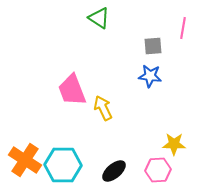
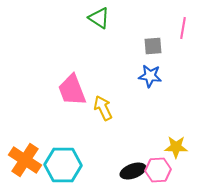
yellow star: moved 2 px right, 3 px down
black ellipse: moved 19 px right; rotated 20 degrees clockwise
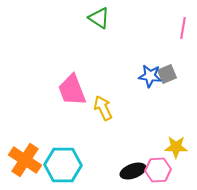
gray square: moved 14 px right, 28 px down; rotated 18 degrees counterclockwise
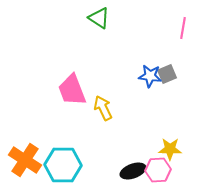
yellow star: moved 6 px left, 2 px down
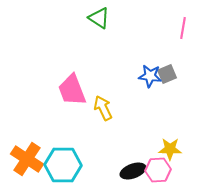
orange cross: moved 2 px right, 1 px up
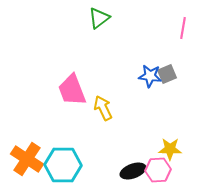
green triangle: rotated 50 degrees clockwise
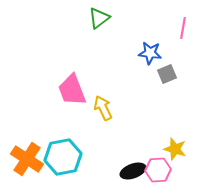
blue star: moved 23 px up
yellow star: moved 5 px right; rotated 15 degrees clockwise
cyan hexagon: moved 8 px up; rotated 12 degrees counterclockwise
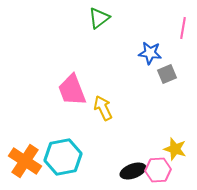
orange cross: moved 2 px left, 2 px down
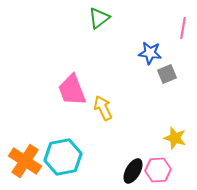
yellow star: moved 11 px up
black ellipse: rotated 40 degrees counterclockwise
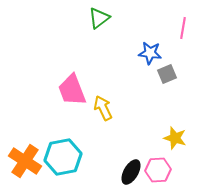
black ellipse: moved 2 px left, 1 px down
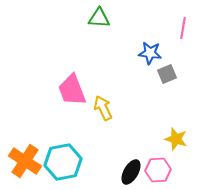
green triangle: rotated 40 degrees clockwise
yellow star: moved 1 px right, 1 px down
cyan hexagon: moved 5 px down
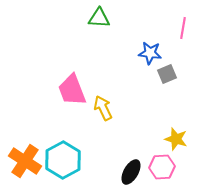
cyan hexagon: moved 2 px up; rotated 18 degrees counterclockwise
pink hexagon: moved 4 px right, 3 px up
